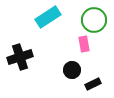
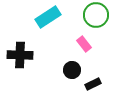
green circle: moved 2 px right, 5 px up
pink rectangle: rotated 28 degrees counterclockwise
black cross: moved 2 px up; rotated 20 degrees clockwise
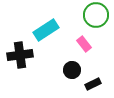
cyan rectangle: moved 2 px left, 13 px down
black cross: rotated 10 degrees counterclockwise
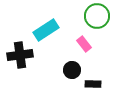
green circle: moved 1 px right, 1 px down
black rectangle: rotated 28 degrees clockwise
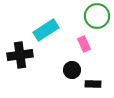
pink rectangle: rotated 14 degrees clockwise
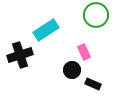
green circle: moved 1 px left, 1 px up
pink rectangle: moved 8 px down
black cross: rotated 10 degrees counterclockwise
black rectangle: rotated 21 degrees clockwise
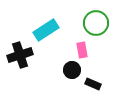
green circle: moved 8 px down
pink rectangle: moved 2 px left, 2 px up; rotated 14 degrees clockwise
